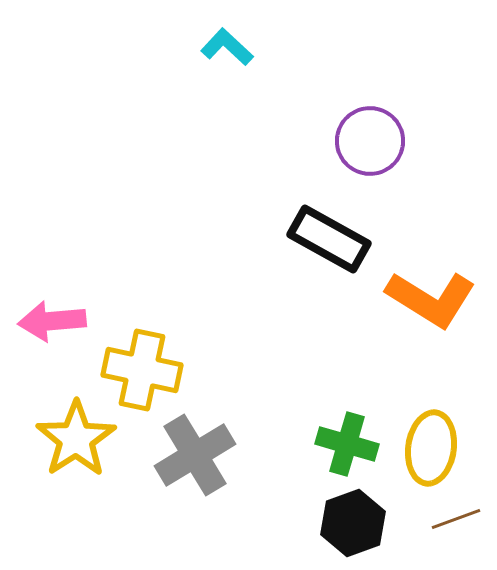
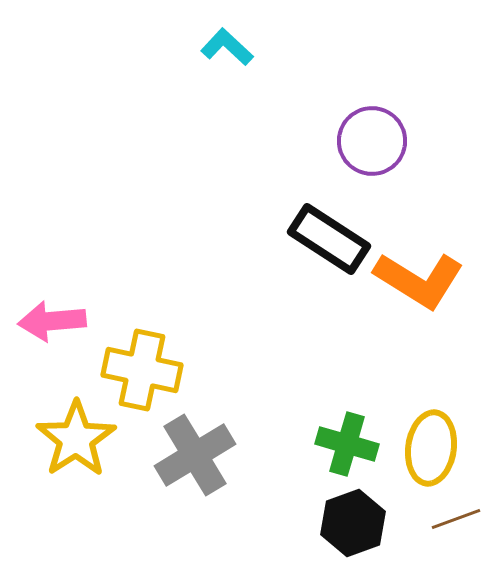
purple circle: moved 2 px right
black rectangle: rotated 4 degrees clockwise
orange L-shape: moved 12 px left, 19 px up
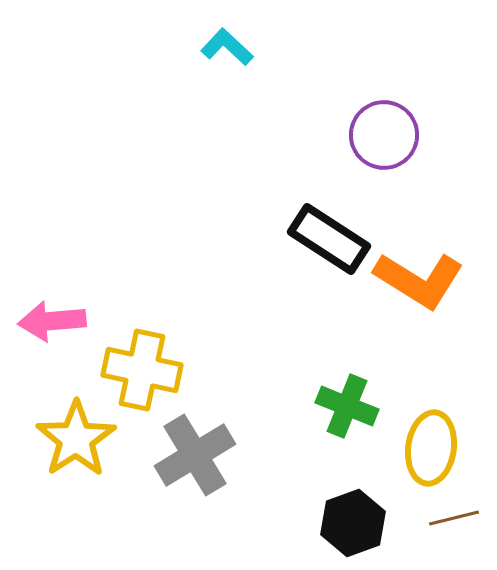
purple circle: moved 12 px right, 6 px up
green cross: moved 38 px up; rotated 6 degrees clockwise
brown line: moved 2 px left, 1 px up; rotated 6 degrees clockwise
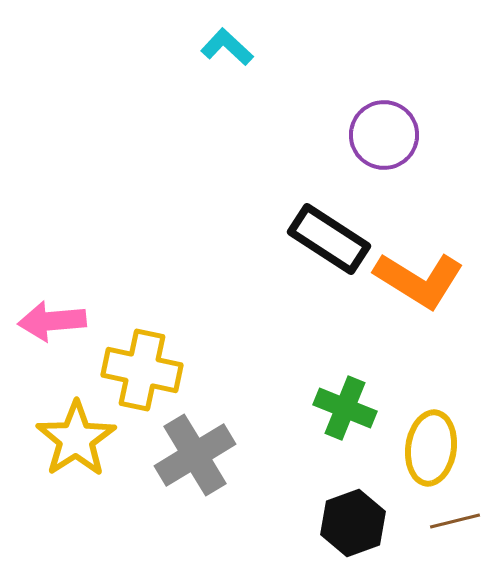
green cross: moved 2 px left, 2 px down
brown line: moved 1 px right, 3 px down
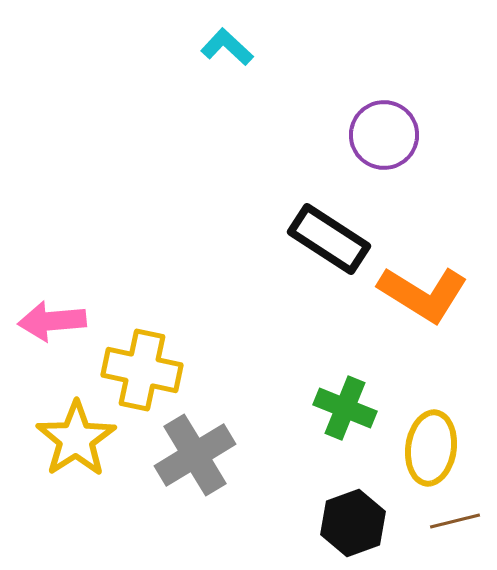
orange L-shape: moved 4 px right, 14 px down
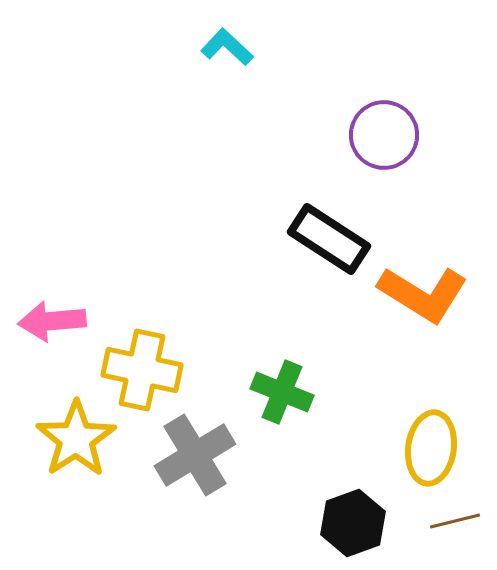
green cross: moved 63 px left, 16 px up
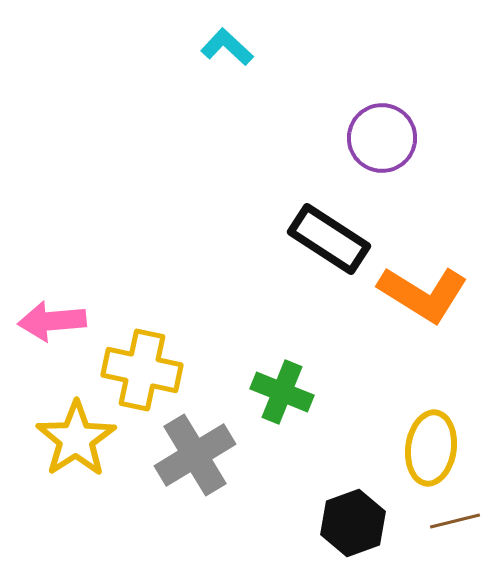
purple circle: moved 2 px left, 3 px down
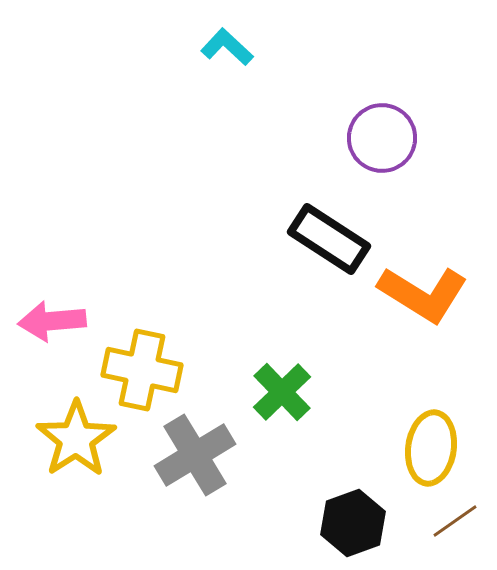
green cross: rotated 24 degrees clockwise
brown line: rotated 21 degrees counterclockwise
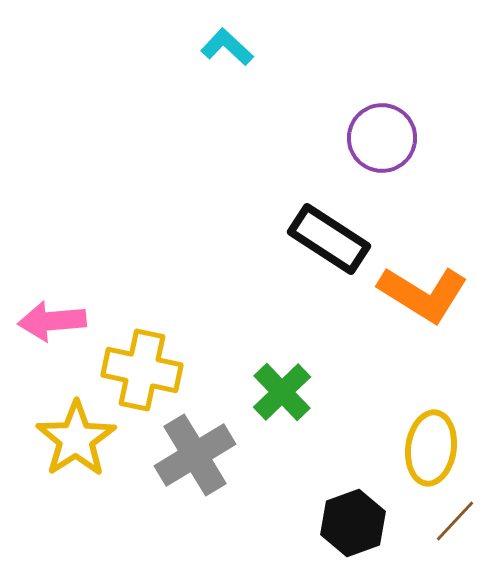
brown line: rotated 12 degrees counterclockwise
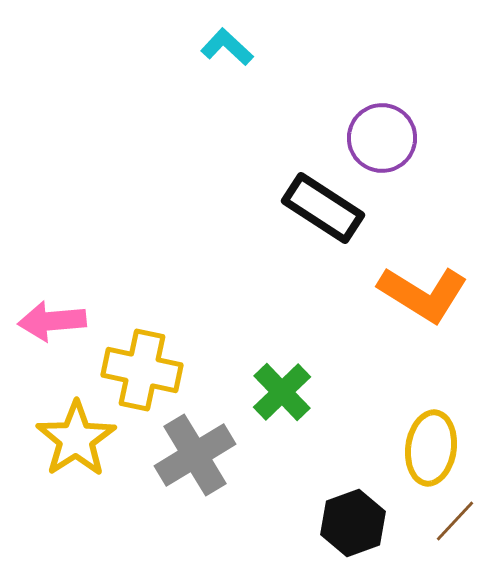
black rectangle: moved 6 px left, 31 px up
